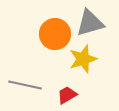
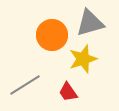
orange circle: moved 3 px left, 1 px down
gray line: rotated 44 degrees counterclockwise
red trapezoid: moved 1 px right, 3 px up; rotated 95 degrees counterclockwise
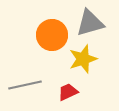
gray line: rotated 20 degrees clockwise
red trapezoid: rotated 100 degrees clockwise
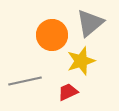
gray triangle: rotated 24 degrees counterclockwise
yellow star: moved 2 px left, 2 px down
gray line: moved 4 px up
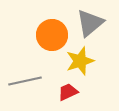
yellow star: moved 1 px left
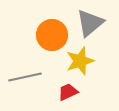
gray line: moved 4 px up
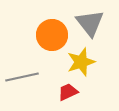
gray triangle: rotated 28 degrees counterclockwise
yellow star: moved 1 px right, 1 px down
gray line: moved 3 px left
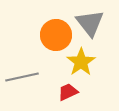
orange circle: moved 4 px right
yellow star: rotated 16 degrees counterclockwise
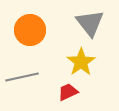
orange circle: moved 26 px left, 5 px up
